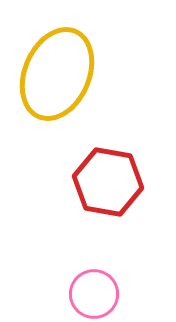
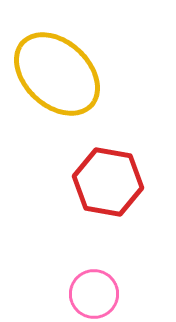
yellow ellipse: rotated 70 degrees counterclockwise
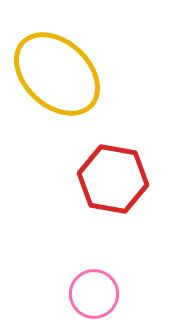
red hexagon: moved 5 px right, 3 px up
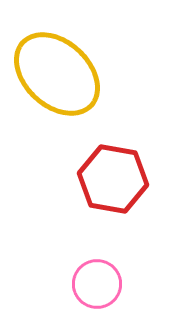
pink circle: moved 3 px right, 10 px up
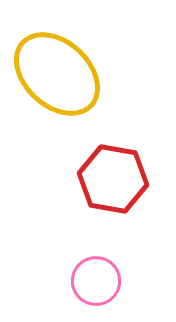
pink circle: moved 1 px left, 3 px up
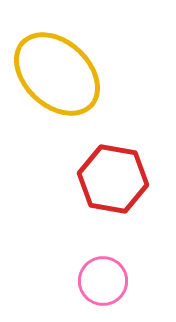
pink circle: moved 7 px right
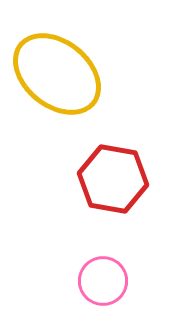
yellow ellipse: rotated 4 degrees counterclockwise
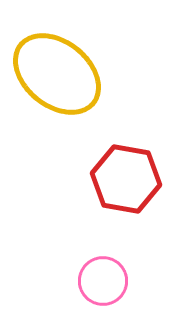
red hexagon: moved 13 px right
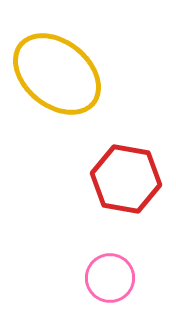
pink circle: moved 7 px right, 3 px up
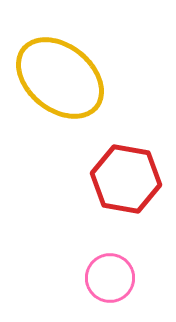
yellow ellipse: moved 3 px right, 4 px down
